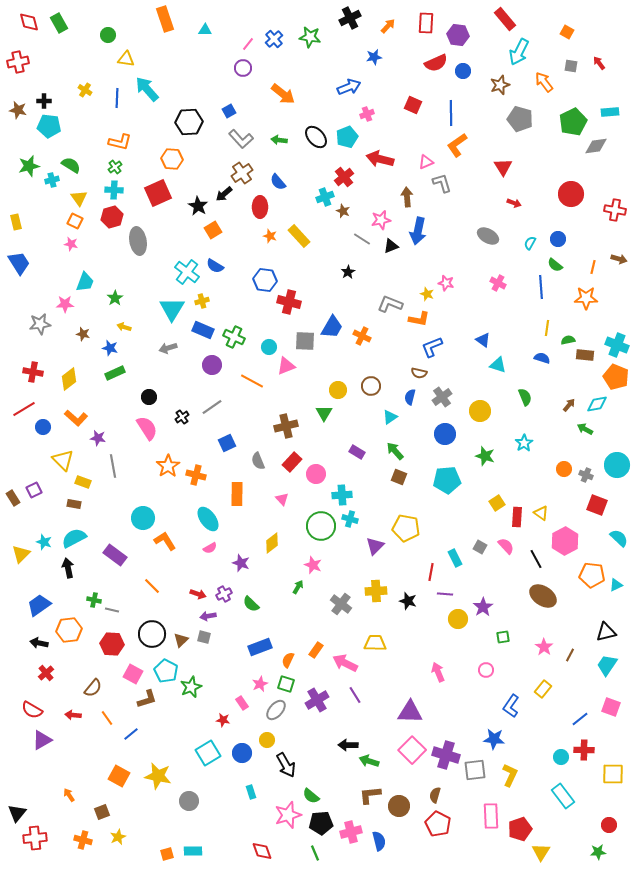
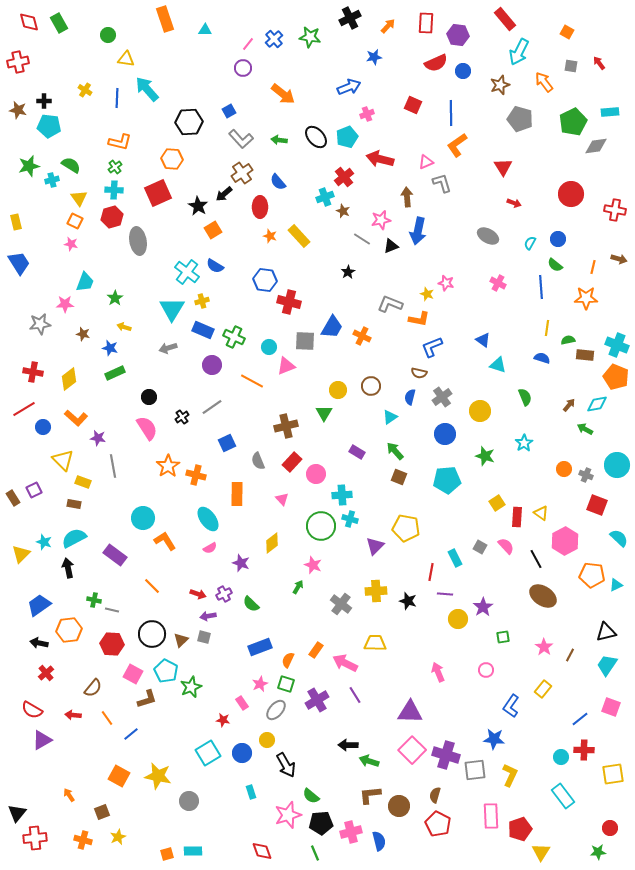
yellow square at (613, 774): rotated 10 degrees counterclockwise
red circle at (609, 825): moved 1 px right, 3 px down
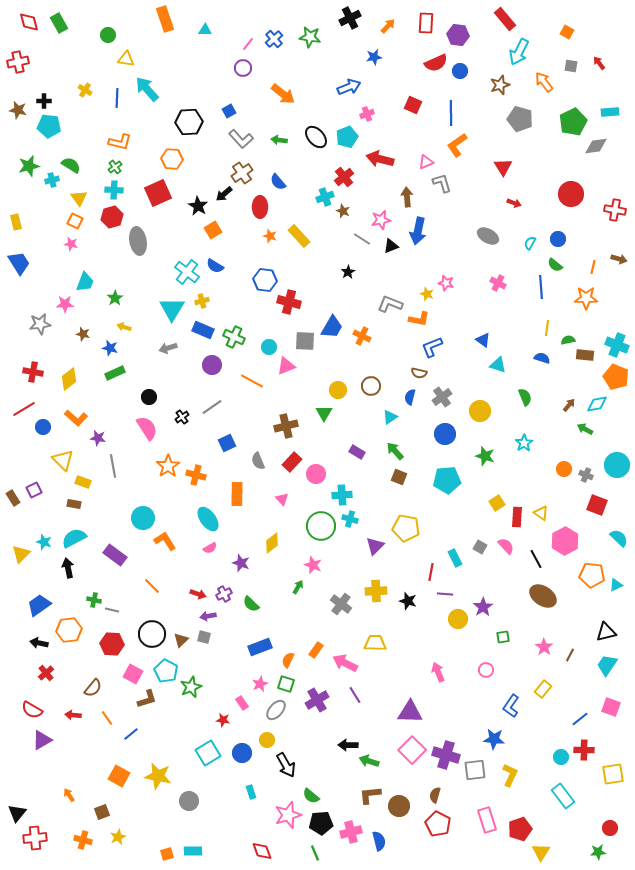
blue circle at (463, 71): moved 3 px left
pink rectangle at (491, 816): moved 4 px left, 4 px down; rotated 15 degrees counterclockwise
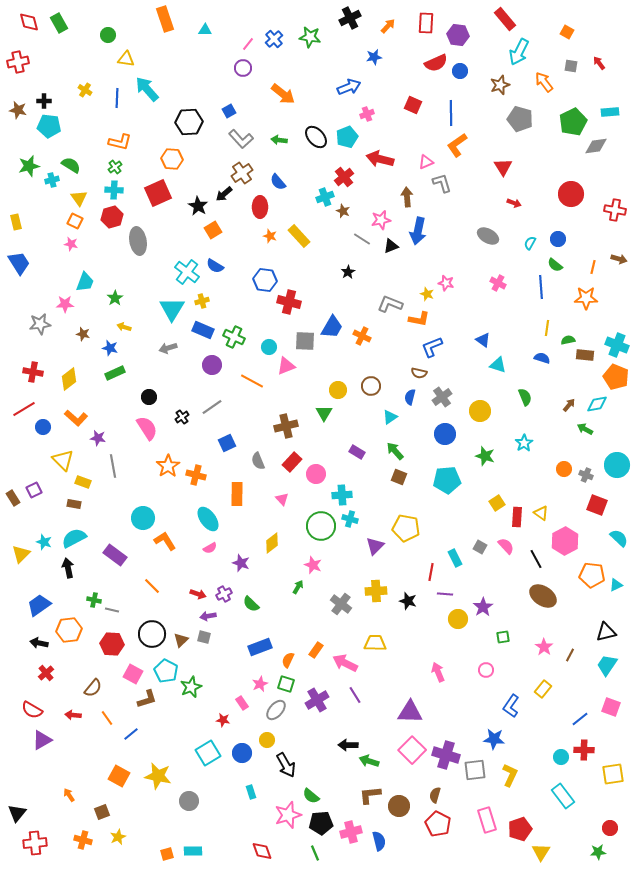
red cross at (35, 838): moved 5 px down
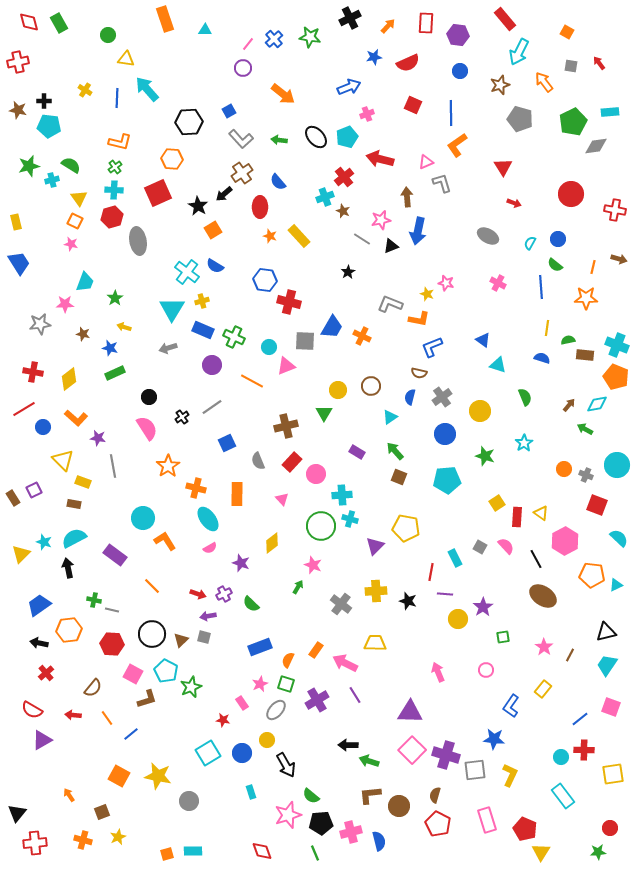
red semicircle at (436, 63): moved 28 px left
orange cross at (196, 475): moved 13 px down
red pentagon at (520, 829): moved 5 px right; rotated 30 degrees counterclockwise
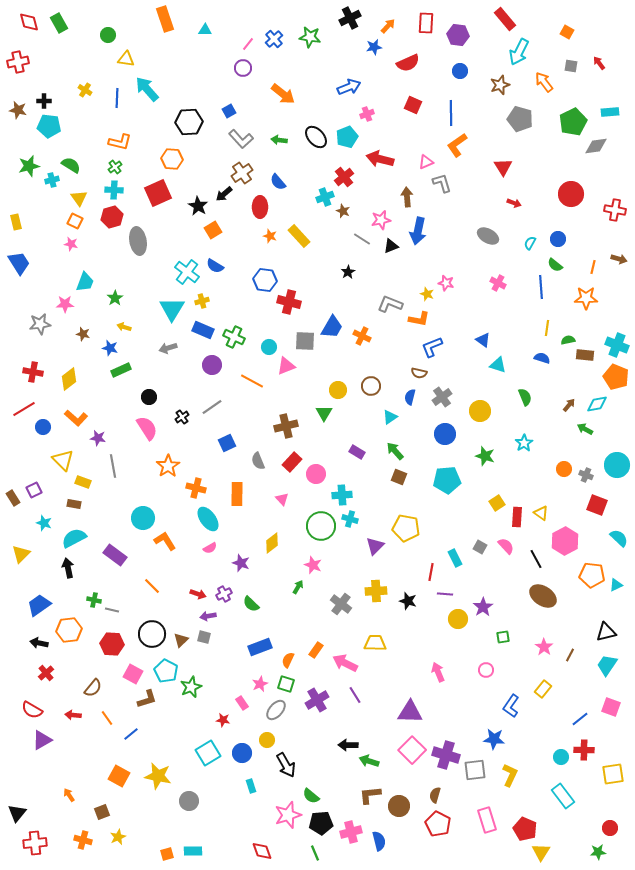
blue star at (374, 57): moved 10 px up
green rectangle at (115, 373): moved 6 px right, 3 px up
cyan star at (44, 542): moved 19 px up
cyan rectangle at (251, 792): moved 6 px up
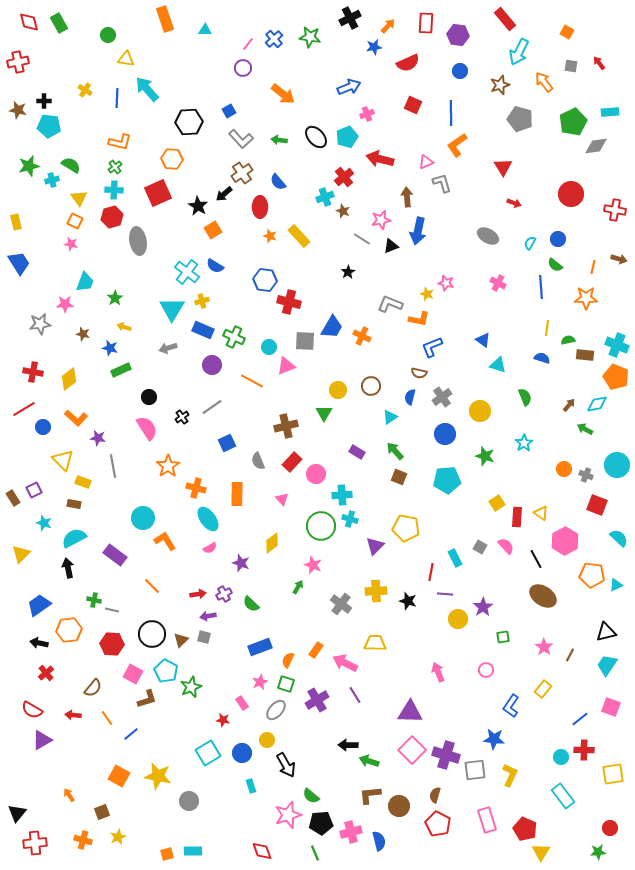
red arrow at (198, 594): rotated 28 degrees counterclockwise
pink star at (260, 684): moved 2 px up
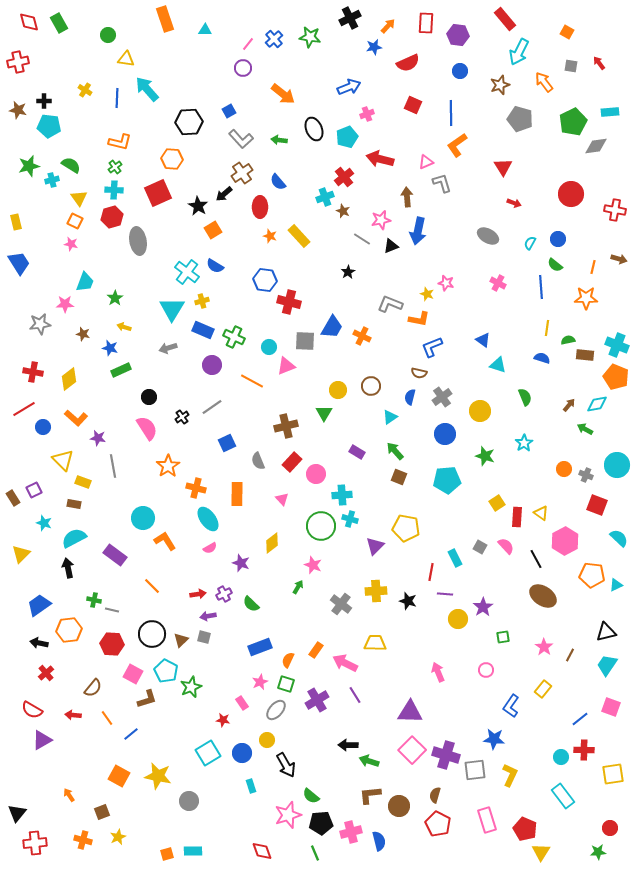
black ellipse at (316, 137): moved 2 px left, 8 px up; rotated 20 degrees clockwise
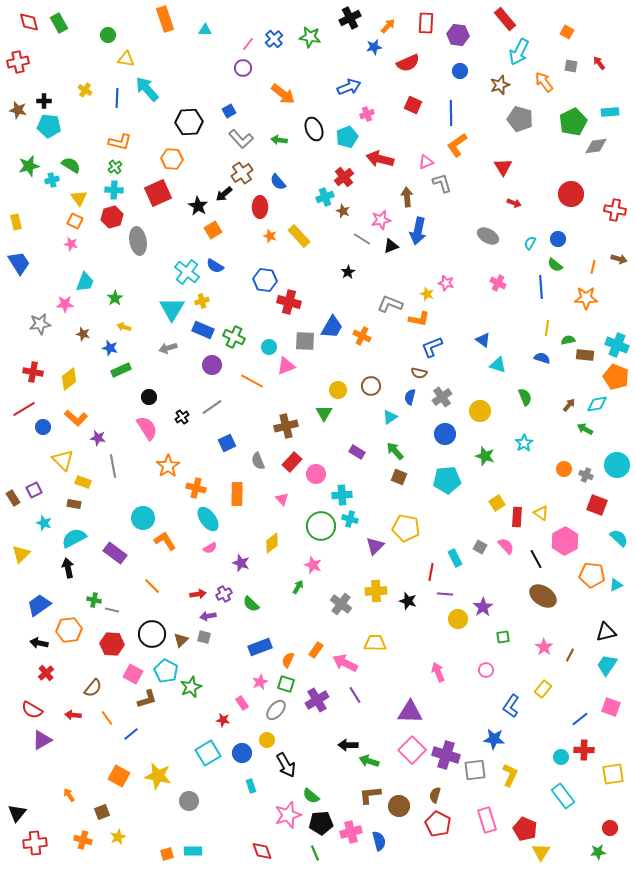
purple rectangle at (115, 555): moved 2 px up
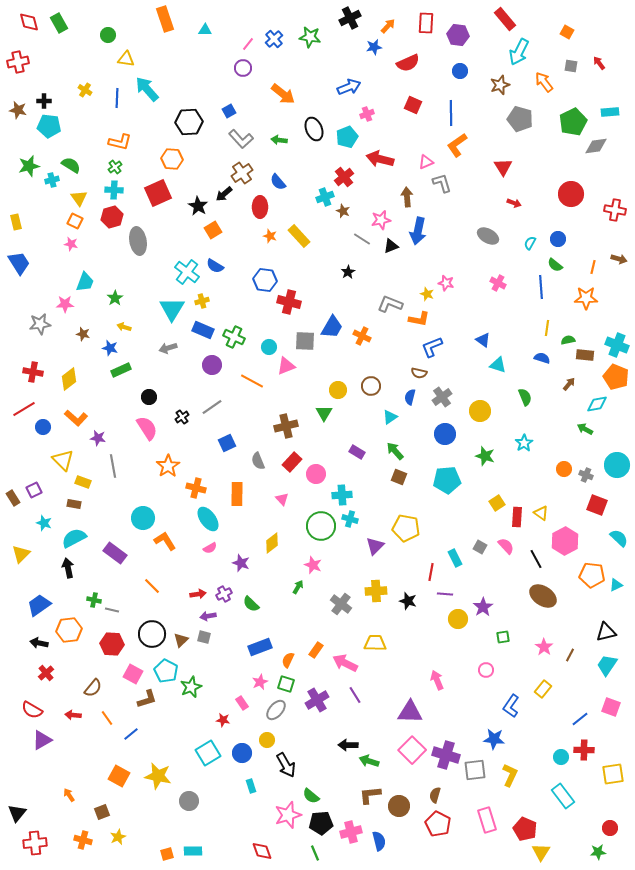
brown arrow at (569, 405): moved 21 px up
pink arrow at (438, 672): moved 1 px left, 8 px down
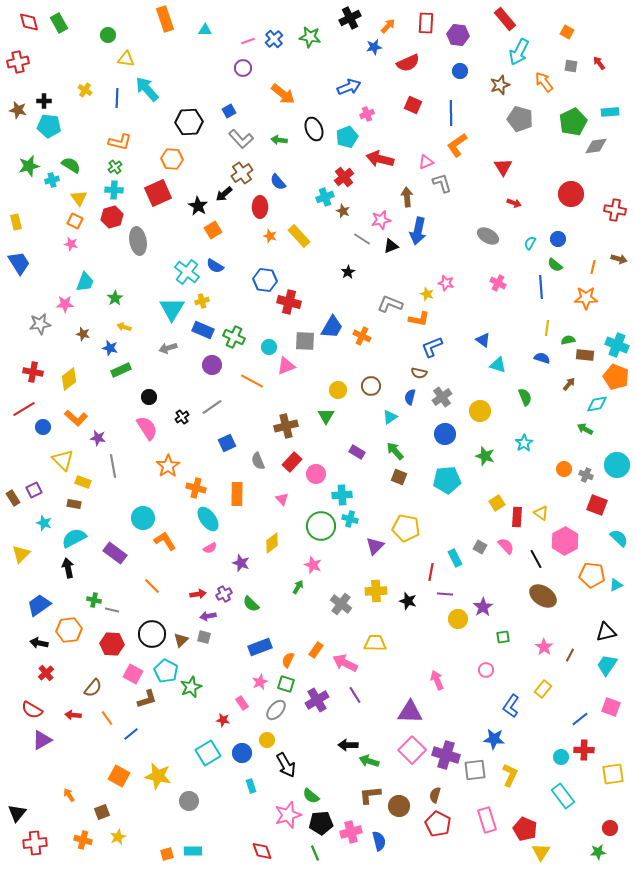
pink line at (248, 44): moved 3 px up; rotated 32 degrees clockwise
green triangle at (324, 413): moved 2 px right, 3 px down
